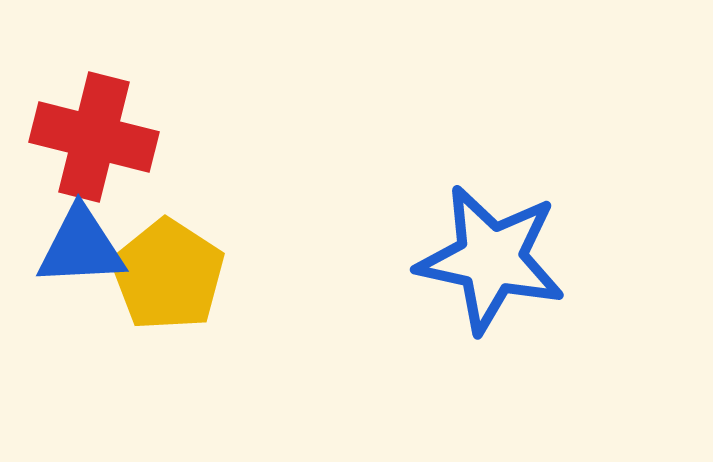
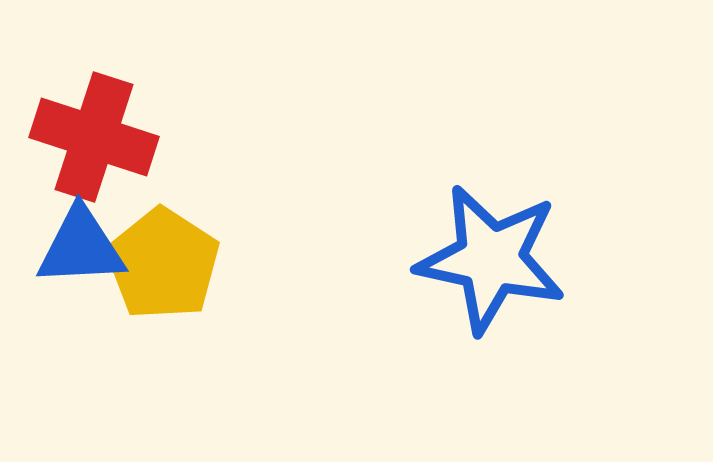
red cross: rotated 4 degrees clockwise
yellow pentagon: moved 5 px left, 11 px up
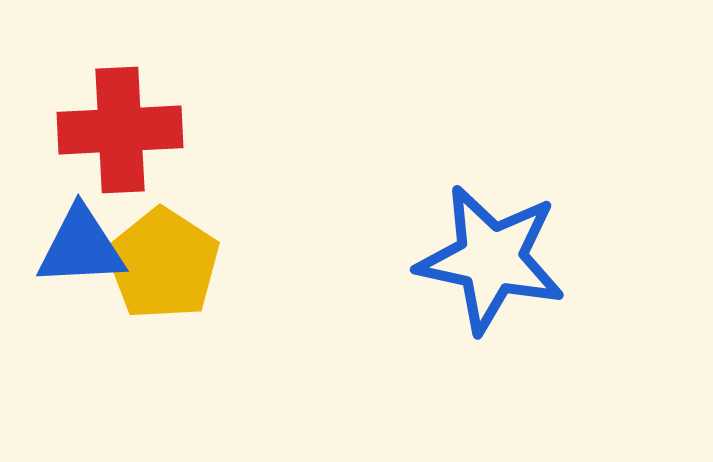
red cross: moved 26 px right, 7 px up; rotated 21 degrees counterclockwise
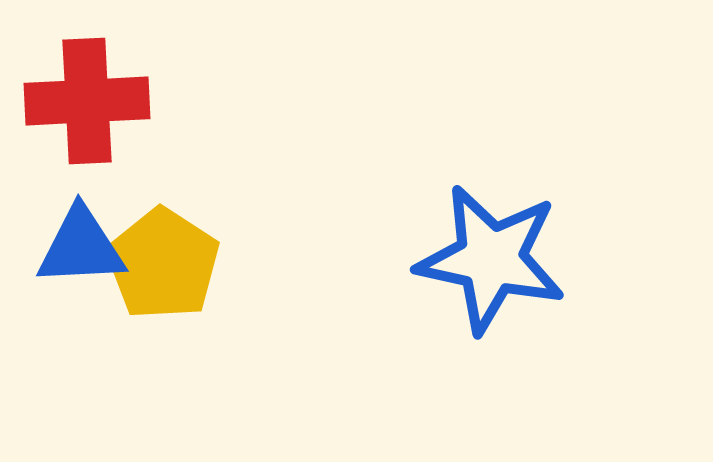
red cross: moved 33 px left, 29 px up
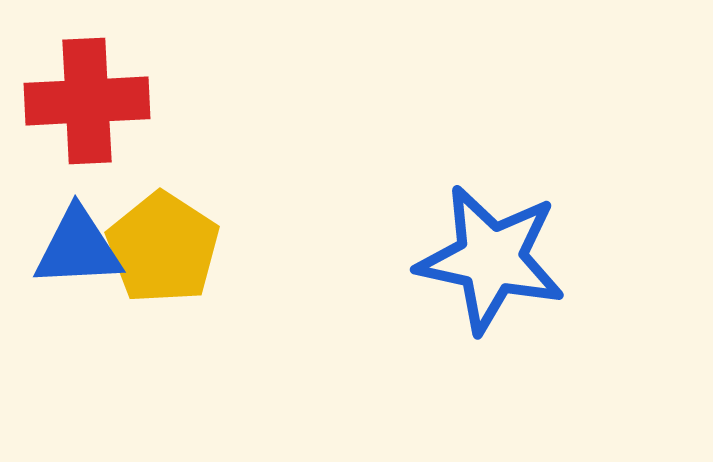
blue triangle: moved 3 px left, 1 px down
yellow pentagon: moved 16 px up
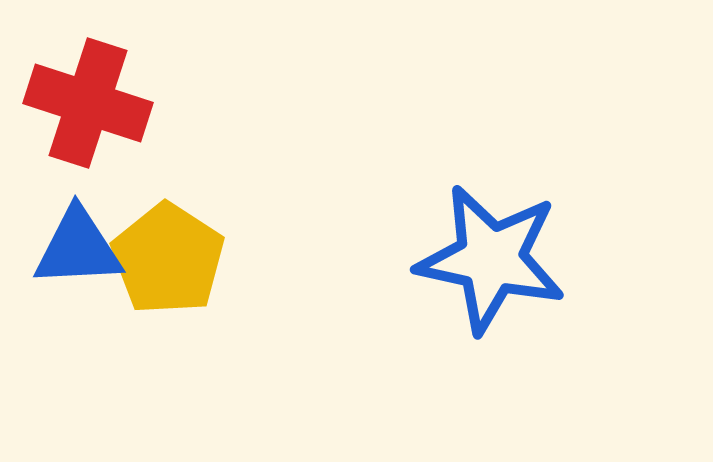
red cross: moved 1 px right, 2 px down; rotated 21 degrees clockwise
yellow pentagon: moved 5 px right, 11 px down
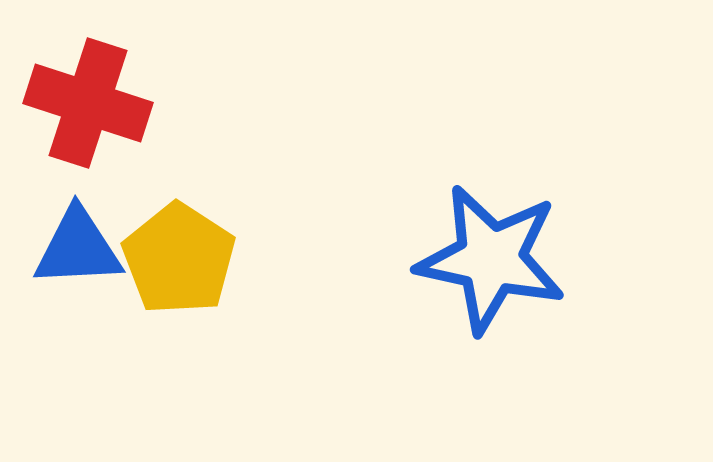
yellow pentagon: moved 11 px right
